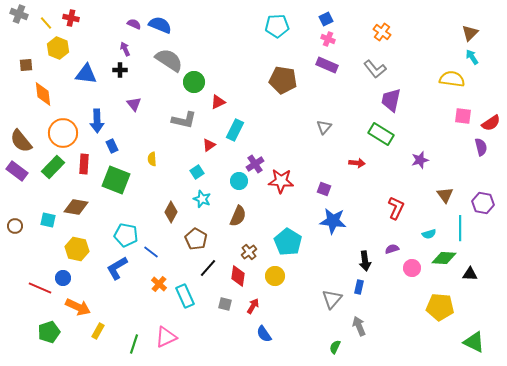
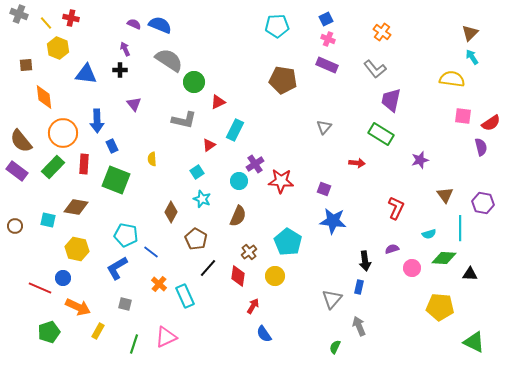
orange diamond at (43, 94): moved 1 px right, 3 px down
gray square at (225, 304): moved 100 px left
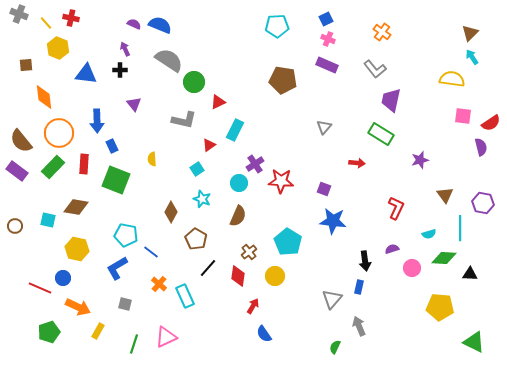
orange circle at (63, 133): moved 4 px left
cyan square at (197, 172): moved 3 px up
cyan circle at (239, 181): moved 2 px down
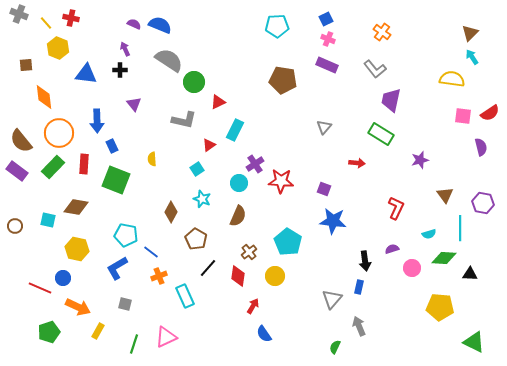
red semicircle at (491, 123): moved 1 px left, 10 px up
orange cross at (159, 284): moved 8 px up; rotated 28 degrees clockwise
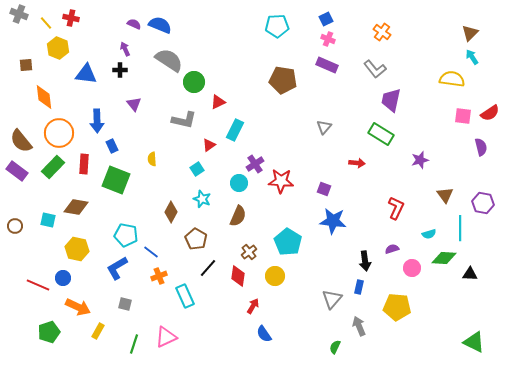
red line at (40, 288): moved 2 px left, 3 px up
yellow pentagon at (440, 307): moved 43 px left
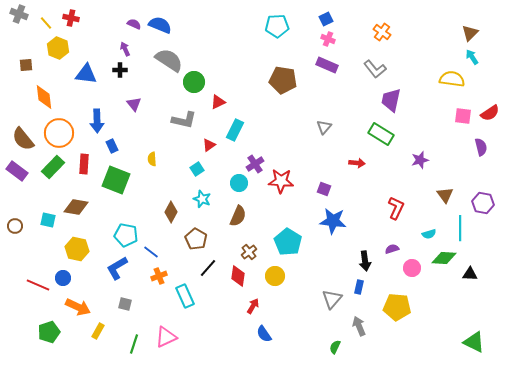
brown semicircle at (21, 141): moved 2 px right, 2 px up
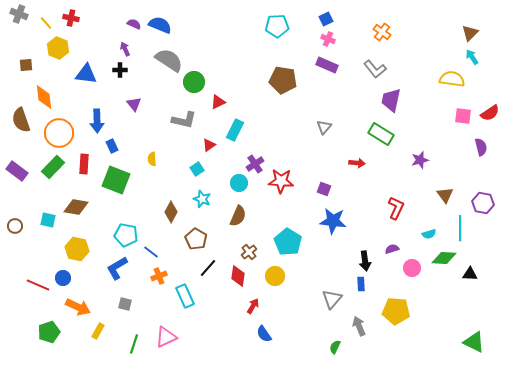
brown semicircle at (23, 139): moved 2 px left, 19 px up; rotated 20 degrees clockwise
blue rectangle at (359, 287): moved 2 px right, 3 px up; rotated 16 degrees counterclockwise
yellow pentagon at (397, 307): moved 1 px left, 4 px down
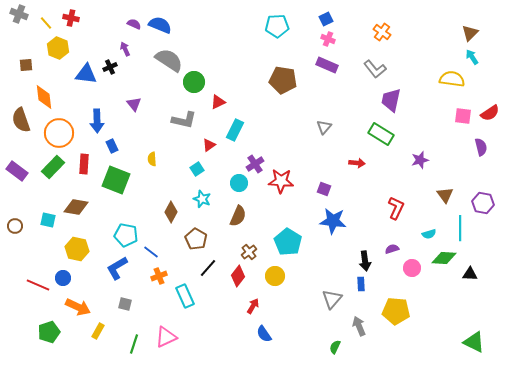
black cross at (120, 70): moved 10 px left, 3 px up; rotated 24 degrees counterclockwise
red diamond at (238, 276): rotated 30 degrees clockwise
